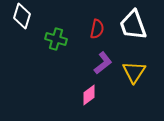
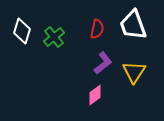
white diamond: moved 15 px down
green cross: moved 2 px left, 2 px up; rotated 35 degrees clockwise
pink diamond: moved 6 px right
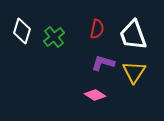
white trapezoid: moved 10 px down
purple L-shape: rotated 125 degrees counterclockwise
pink diamond: rotated 70 degrees clockwise
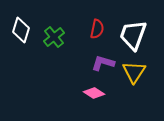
white diamond: moved 1 px left, 1 px up
white trapezoid: rotated 40 degrees clockwise
pink diamond: moved 1 px left, 2 px up
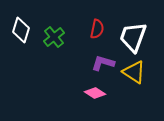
white trapezoid: moved 2 px down
yellow triangle: rotated 30 degrees counterclockwise
pink diamond: moved 1 px right
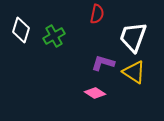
red semicircle: moved 15 px up
green cross: moved 1 px up; rotated 10 degrees clockwise
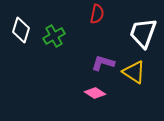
white trapezoid: moved 10 px right, 4 px up
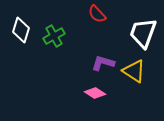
red semicircle: rotated 126 degrees clockwise
yellow triangle: moved 1 px up
